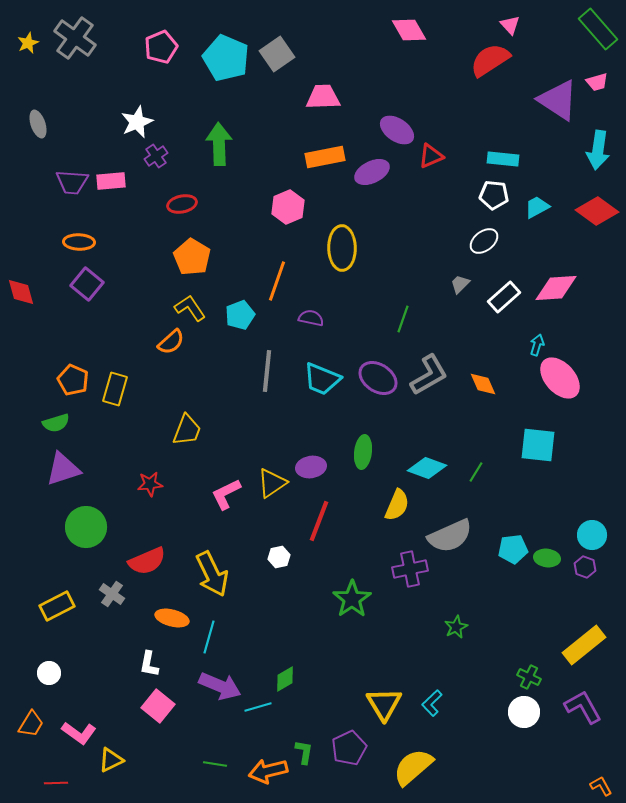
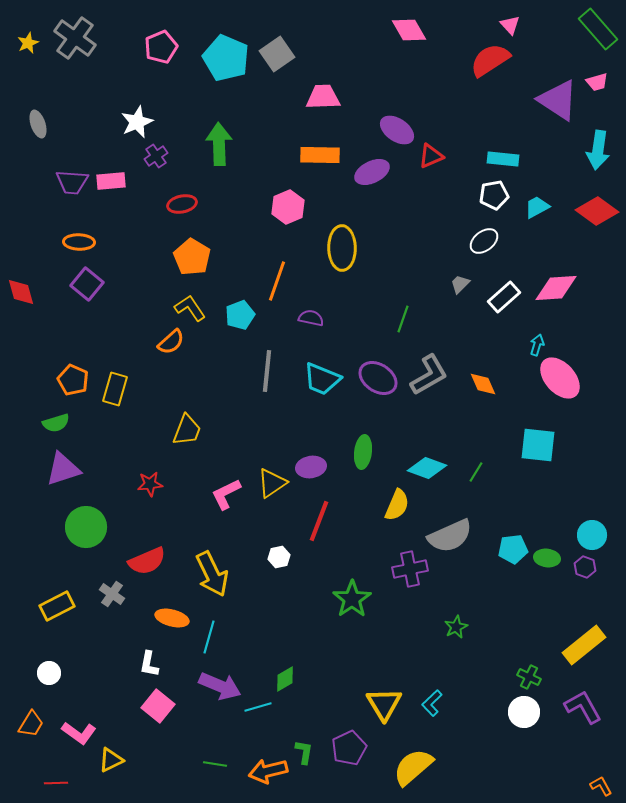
orange rectangle at (325, 157): moved 5 px left, 2 px up; rotated 12 degrees clockwise
white pentagon at (494, 195): rotated 16 degrees counterclockwise
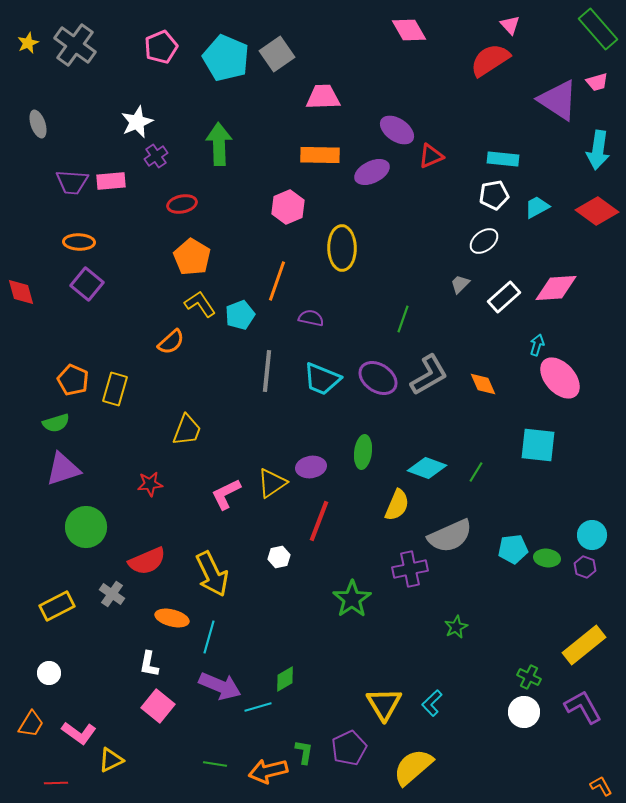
gray cross at (75, 38): moved 7 px down
yellow L-shape at (190, 308): moved 10 px right, 4 px up
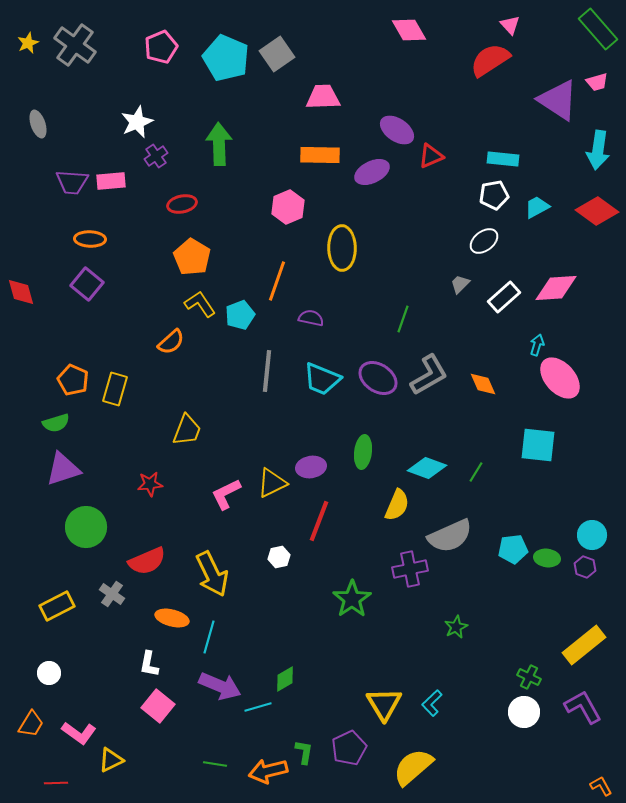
orange ellipse at (79, 242): moved 11 px right, 3 px up
yellow triangle at (272, 483): rotated 8 degrees clockwise
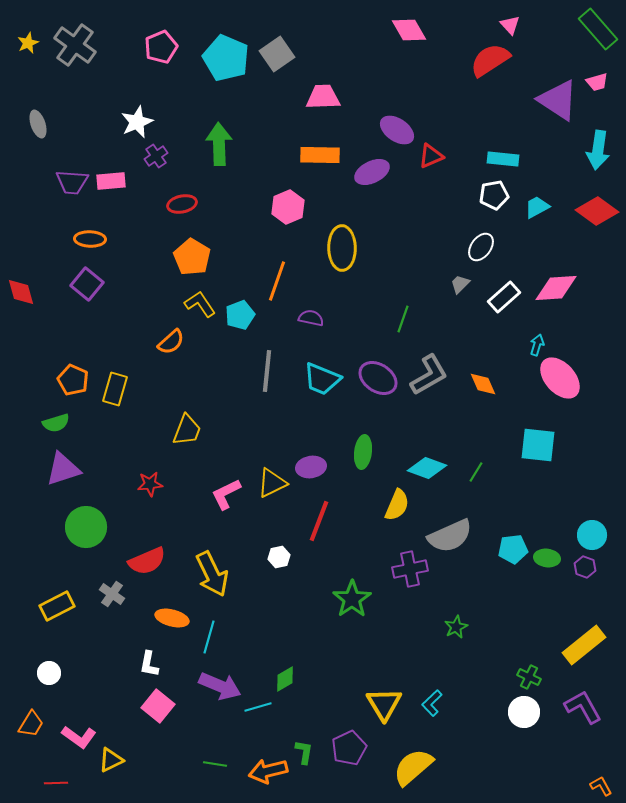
white ellipse at (484, 241): moved 3 px left, 6 px down; rotated 16 degrees counterclockwise
pink L-shape at (79, 733): moved 4 px down
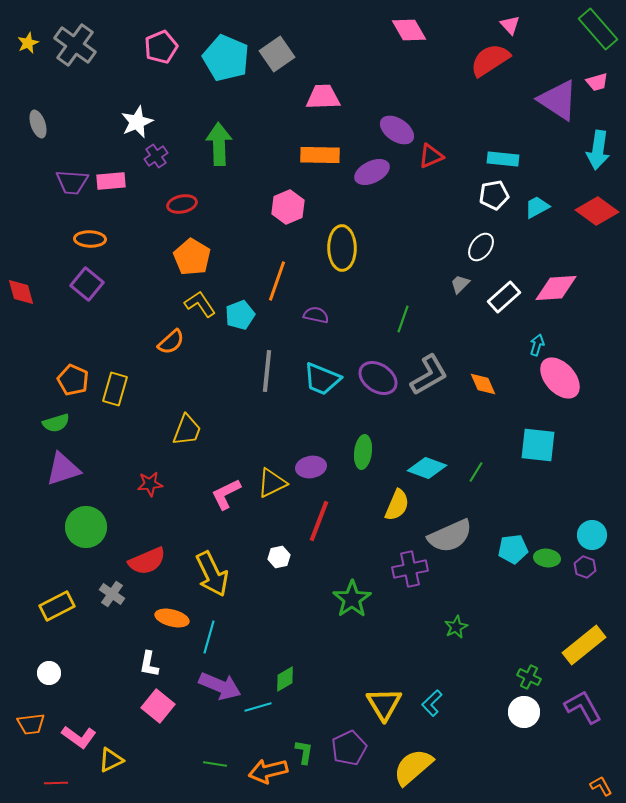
purple semicircle at (311, 318): moved 5 px right, 3 px up
orange trapezoid at (31, 724): rotated 52 degrees clockwise
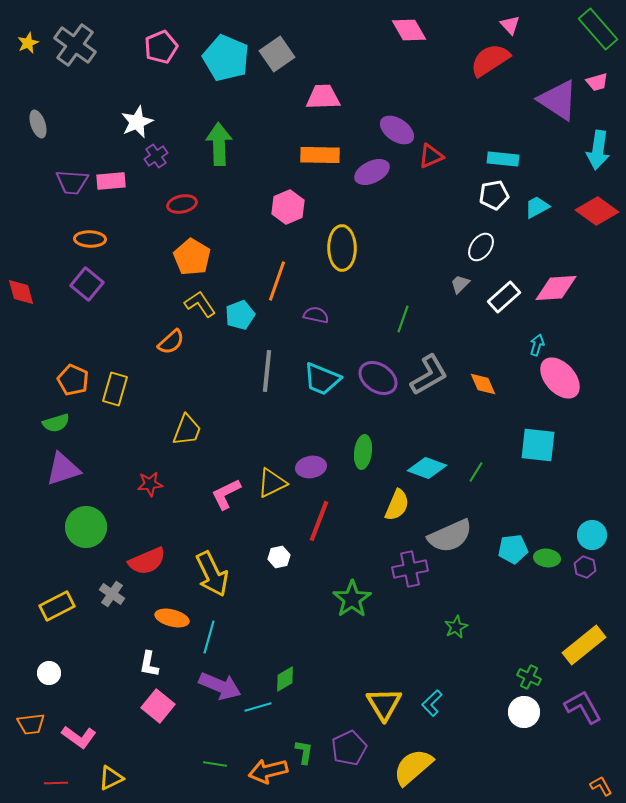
yellow triangle at (111, 760): moved 18 px down
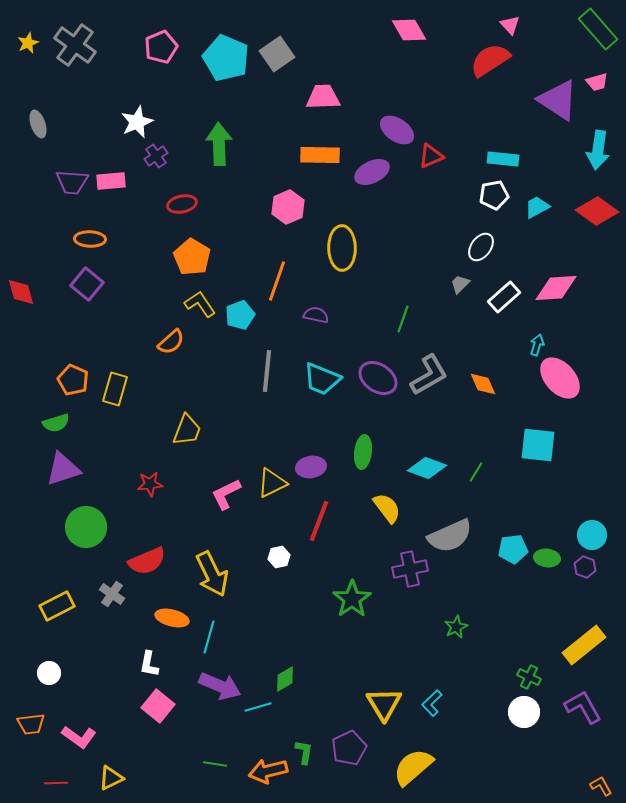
yellow semicircle at (397, 505): moved 10 px left, 3 px down; rotated 60 degrees counterclockwise
